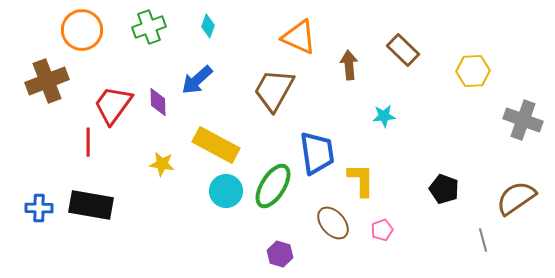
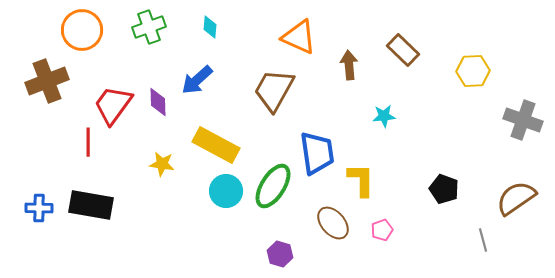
cyan diamond: moved 2 px right, 1 px down; rotated 15 degrees counterclockwise
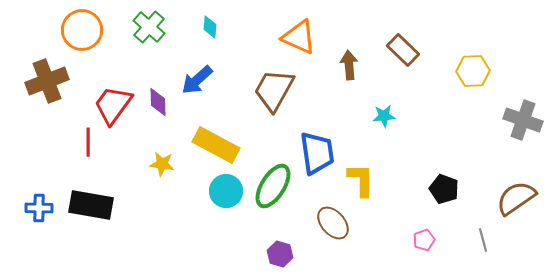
green cross: rotated 28 degrees counterclockwise
pink pentagon: moved 42 px right, 10 px down
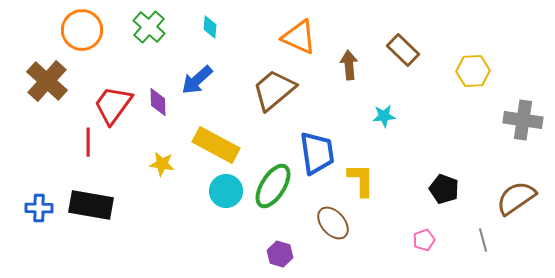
brown cross: rotated 27 degrees counterclockwise
brown trapezoid: rotated 21 degrees clockwise
gray cross: rotated 12 degrees counterclockwise
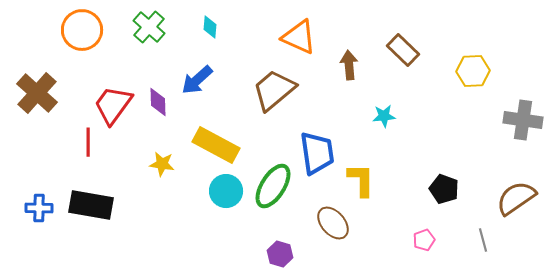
brown cross: moved 10 px left, 12 px down
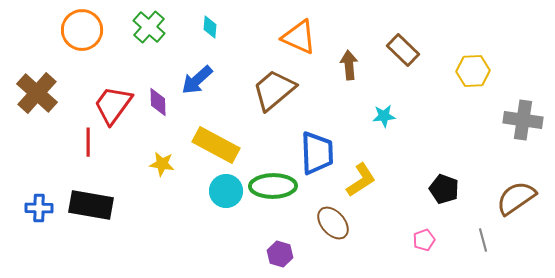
blue trapezoid: rotated 6 degrees clockwise
yellow L-shape: rotated 57 degrees clockwise
green ellipse: rotated 57 degrees clockwise
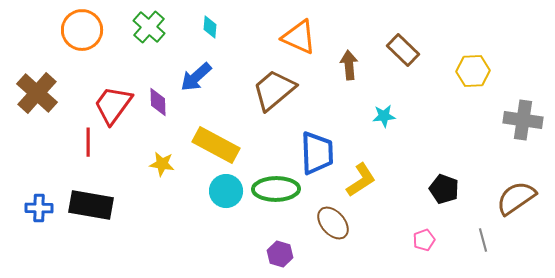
blue arrow: moved 1 px left, 3 px up
green ellipse: moved 3 px right, 3 px down
